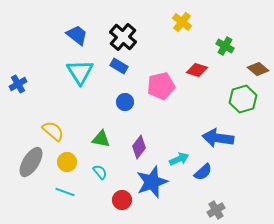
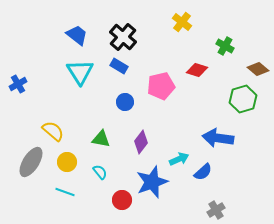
purple diamond: moved 2 px right, 5 px up
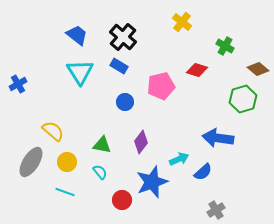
green triangle: moved 1 px right, 6 px down
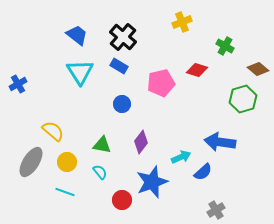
yellow cross: rotated 30 degrees clockwise
pink pentagon: moved 3 px up
blue circle: moved 3 px left, 2 px down
blue arrow: moved 2 px right, 4 px down
cyan arrow: moved 2 px right, 2 px up
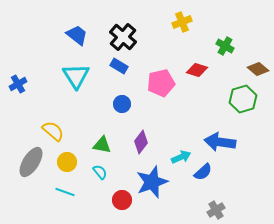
cyan triangle: moved 4 px left, 4 px down
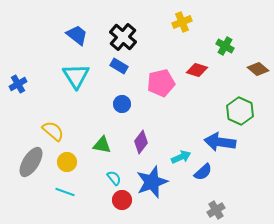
green hexagon: moved 3 px left, 12 px down; rotated 20 degrees counterclockwise
cyan semicircle: moved 14 px right, 6 px down
